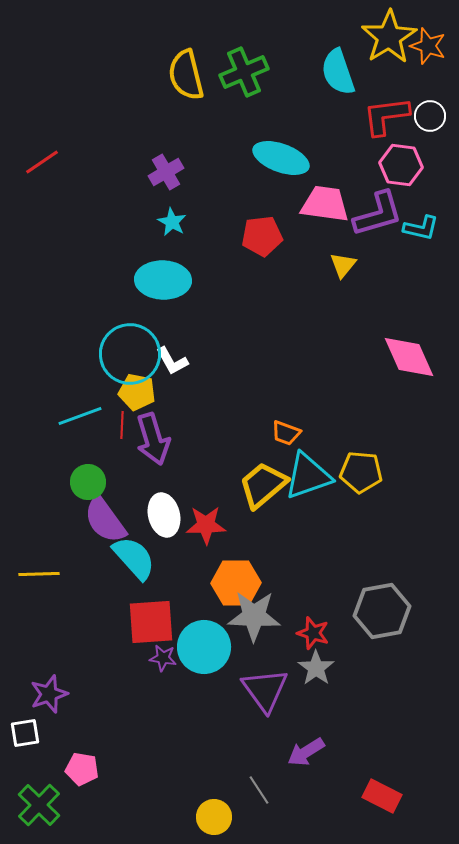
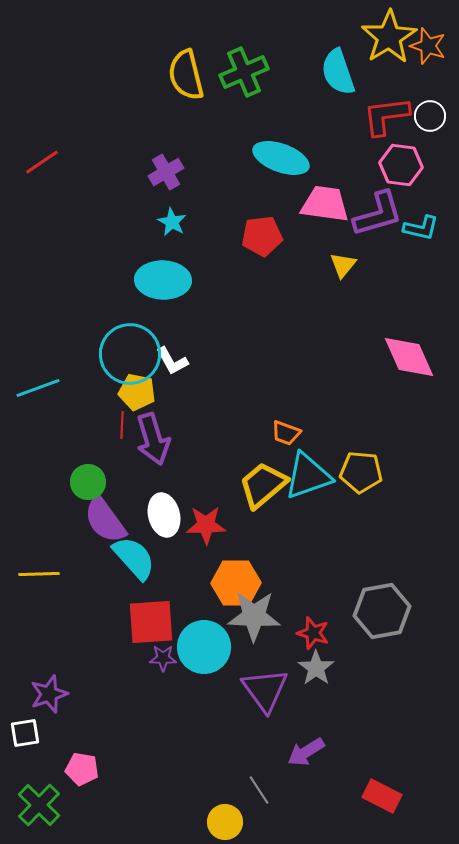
cyan line at (80, 416): moved 42 px left, 28 px up
purple star at (163, 658): rotated 8 degrees counterclockwise
yellow circle at (214, 817): moved 11 px right, 5 px down
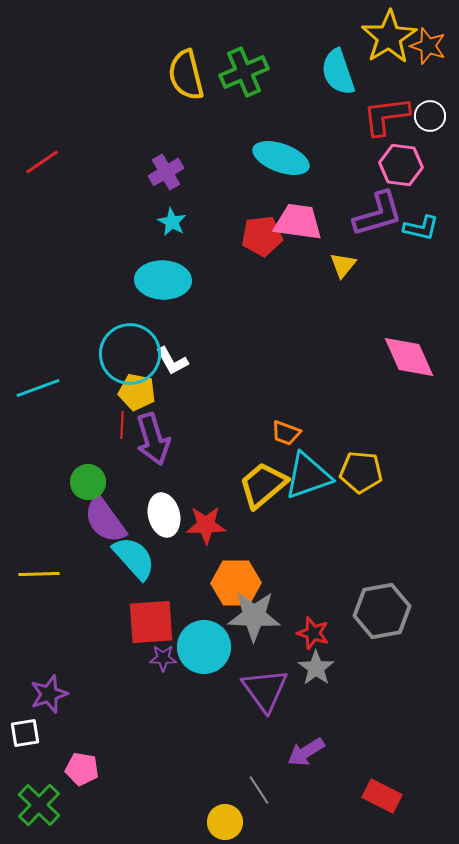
pink trapezoid at (325, 204): moved 27 px left, 18 px down
